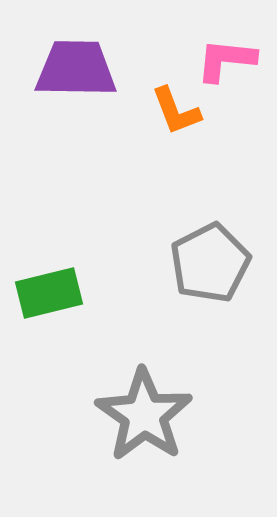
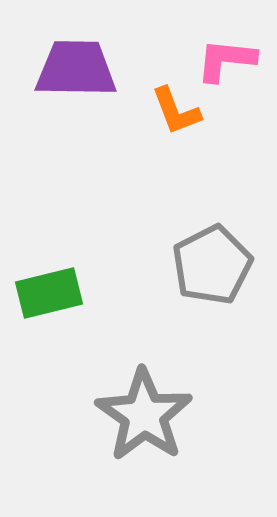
gray pentagon: moved 2 px right, 2 px down
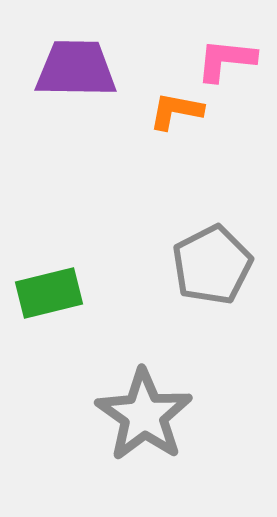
orange L-shape: rotated 122 degrees clockwise
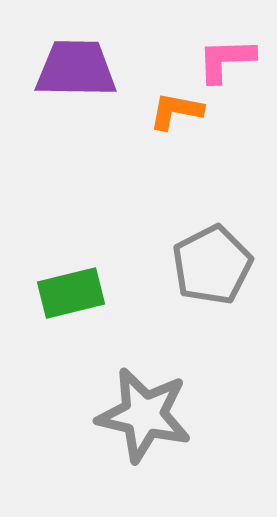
pink L-shape: rotated 8 degrees counterclockwise
green rectangle: moved 22 px right
gray star: rotated 22 degrees counterclockwise
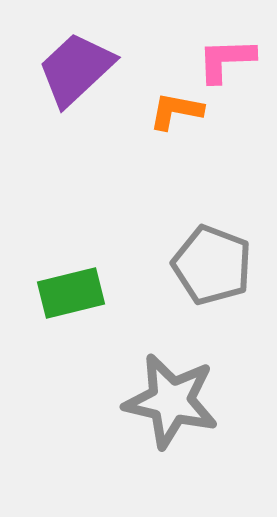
purple trapezoid: rotated 44 degrees counterclockwise
gray pentagon: rotated 24 degrees counterclockwise
gray star: moved 27 px right, 14 px up
